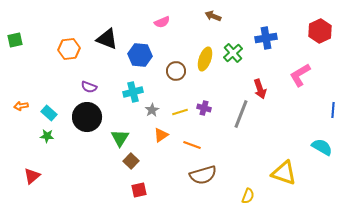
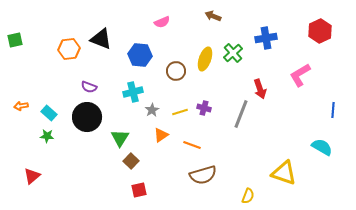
black triangle: moved 6 px left
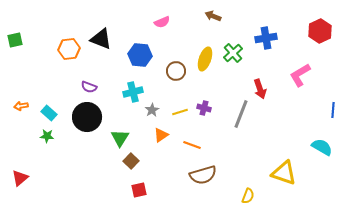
red triangle: moved 12 px left, 2 px down
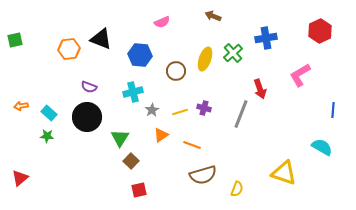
yellow semicircle: moved 11 px left, 7 px up
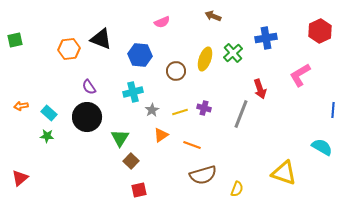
purple semicircle: rotated 35 degrees clockwise
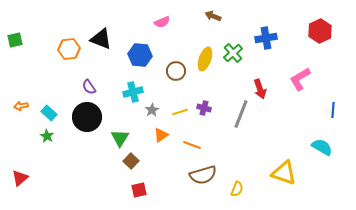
pink L-shape: moved 4 px down
green star: rotated 24 degrees clockwise
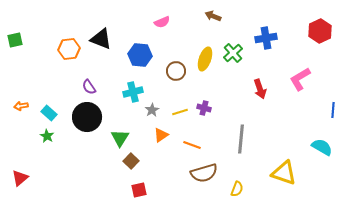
gray line: moved 25 px down; rotated 16 degrees counterclockwise
brown semicircle: moved 1 px right, 2 px up
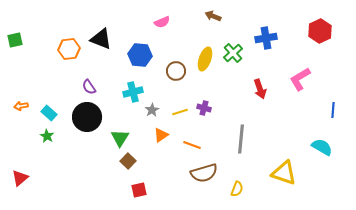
brown square: moved 3 px left
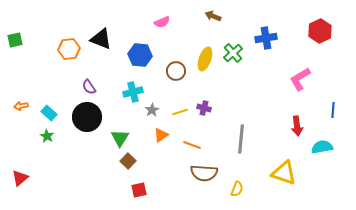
red arrow: moved 37 px right, 37 px down; rotated 12 degrees clockwise
cyan semicircle: rotated 40 degrees counterclockwise
brown semicircle: rotated 20 degrees clockwise
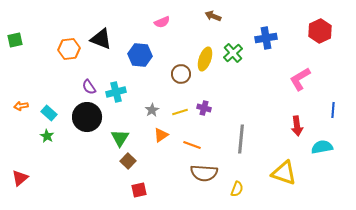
brown circle: moved 5 px right, 3 px down
cyan cross: moved 17 px left
